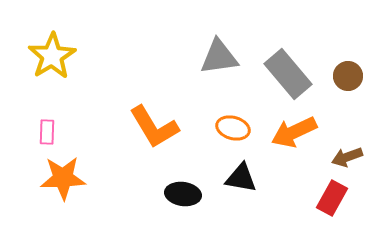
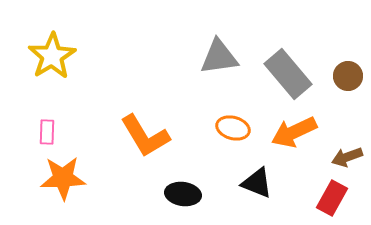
orange L-shape: moved 9 px left, 9 px down
black triangle: moved 16 px right, 5 px down; rotated 12 degrees clockwise
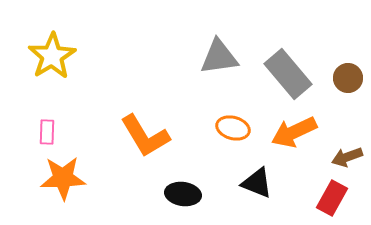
brown circle: moved 2 px down
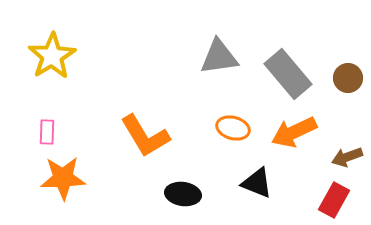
red rectangle: moved 2 px right, 2 px down
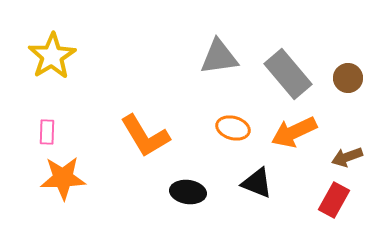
black ellipse: moved 5 px right, 2 px up
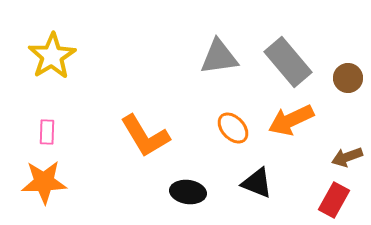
gray rectangle: moved 12 px up
orange ellipse: rotated 32 degrees clockwise
orange arrow: moved 3 px left, 12 px up
orange star: moved 19 px left, 4 px down
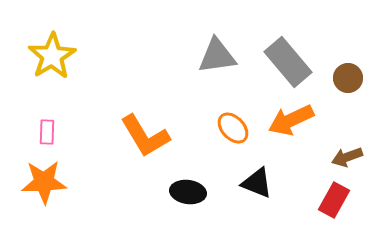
gray triangle: moved 2 px left, 1 px up
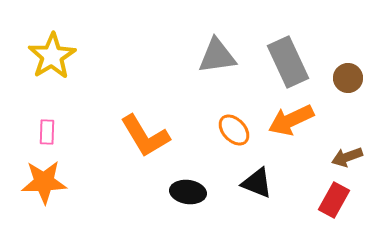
gray rectangle: rotated 15 degrees clockwise
orange ellipse: moved 1 px right, 2 px down
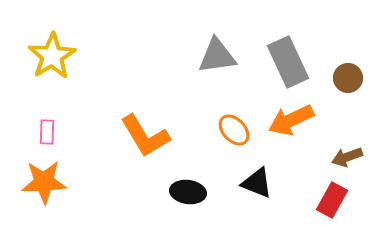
red rectangle: moved 2 px left
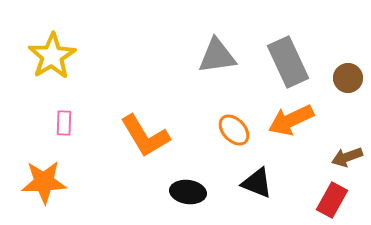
pink rectangle: moved 17 px right, 9 px up
